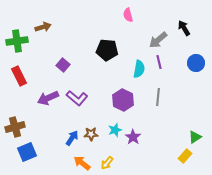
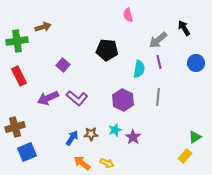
yellow arrow: rotated 104 degrees counterclockwise
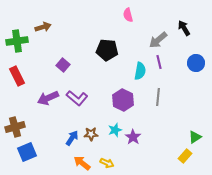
cyan semicircle: moved 1 px right, 2 px down
red rectangle: moved 2 px left
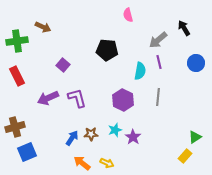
brown arrow: rotated 42 degrees clockwise
purple L-shape: rotated 145 degrees counterclockwise
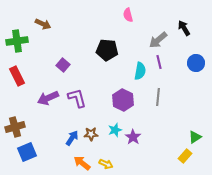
brown arrow: moved 3 px up
yellow arrow: moved 1 px left, 1 px down
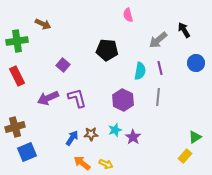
black arrow: moved 2 px down
purple line: moved 1 px right, 6 px down
